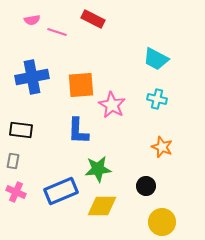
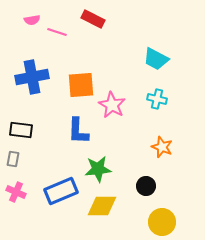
gray rectangle: moved 2 px up
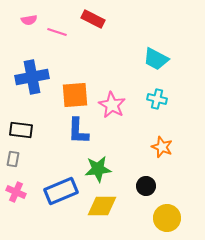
pink semicircle: moved 3 px left
orange square: moved 6 px left, 10 px down
yellow circle: moved 5 px right, 4 px up
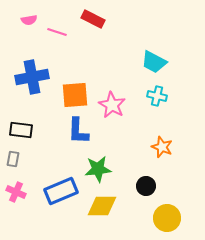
cyan trapezoid: moved 2 px left, 3 px down
cyan cross: moved 3 px up
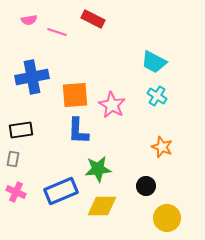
cyan cross: rotated 18 degrees clockwise
black rectangle: rotated 15 degrees counterclockwise
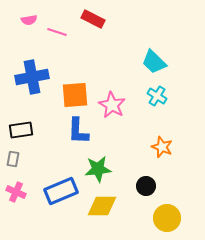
cyan trapezoid: rotated 16 degrees clockwise
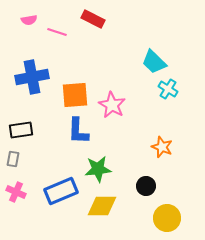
cyan cross: moved 11 px right, 7 px up
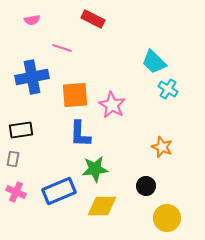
pink semicircle: moved 3 px right
pink line: moved 5 px right, 16 px down
blue L-shape: moved 2 px right, 3 px down
green star: moved 3 px left
blue rectangle: moved 2 px left
